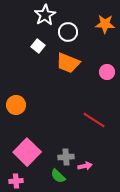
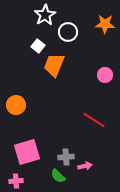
orange trapezoid: moved 14 px left, 2 px down; rotated 90 degrees clockwise
pink circle: moved 2 px left, 3 px down
pink square: rotated 28 degrees clockwise
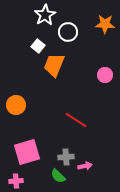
red line: moved 18 px left
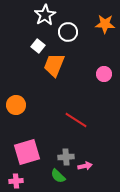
pink circle: moved 1 px left, 1 px up
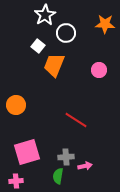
white circle: moved 2 px left, 1 px down
pink circle: moved 5 px left, 4 px up
green semicircle: rotated 56 degrees clockwise
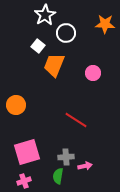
pink circle: moved 6 px left, 3 px down
pink cross: moved 8 px right; rotated 16 degrees counterclockwise
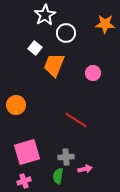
white square: moved 3 px left, 2 px down
pink arrow: moved 3 px down
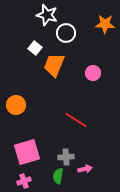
white star: moved 2 px right; rotated 25 degrees counterclockwise
